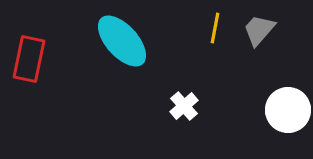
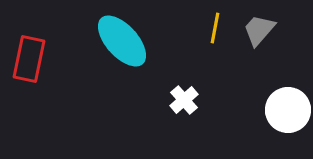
white cross: moved 6 px up
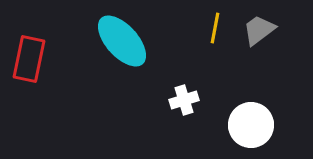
gray trapezoid: rotated 12 degrees clockwise
white cross: rotated 24 degrees clockwise
white circle: moved 37 px left, 15 px down
